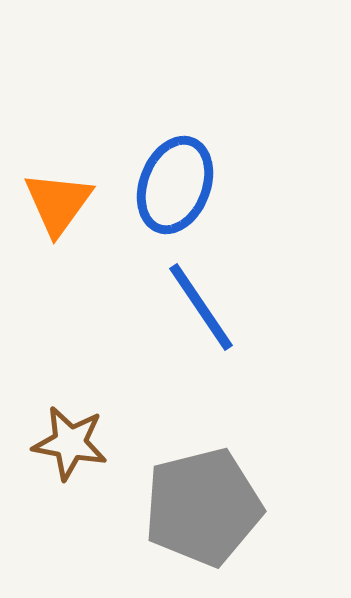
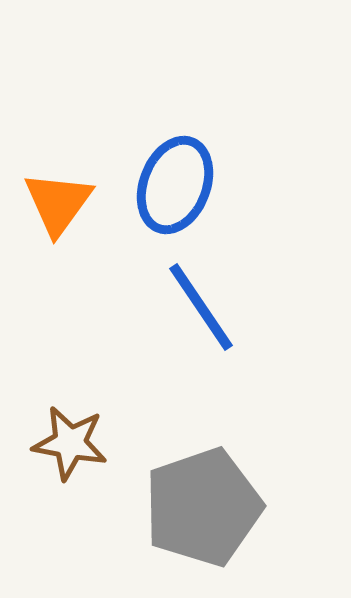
gray pentagon: rotated 5 degrees counterclockwise
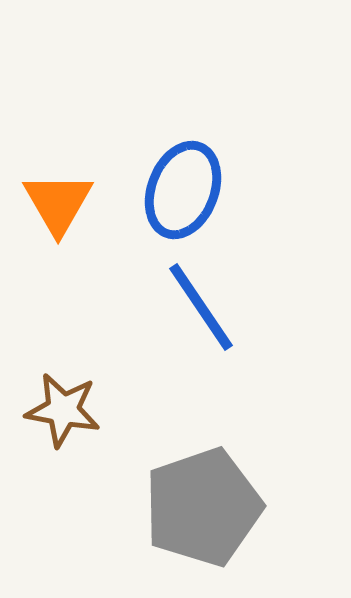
blue ellipse: moved 8 px right, 5 px down
orange triangle: rotated 6 degrees counterclockwise
brown star: moved 7 px left, 33 px up
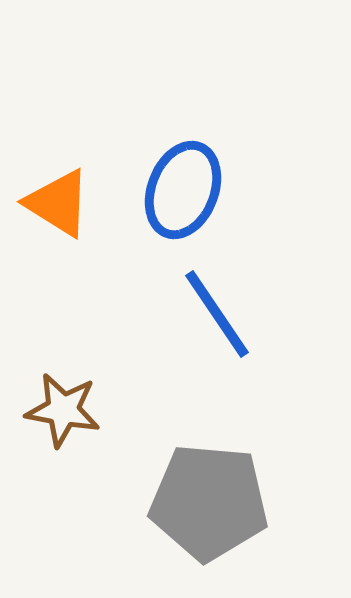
orange triangle: rotated 28 degrees counterclockwise
blue line: moved 16 px right, 7 px down
gray pentagon: moved 6 px right, 5 px up; rotated 24 degrees clockwise
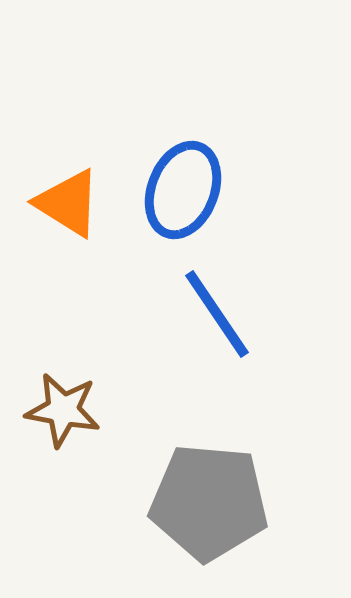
orange triangle: moved 10 px right
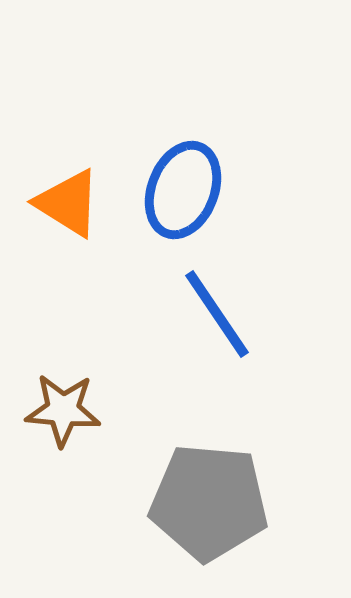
brown star: rotated 6 degrees counterclockwise
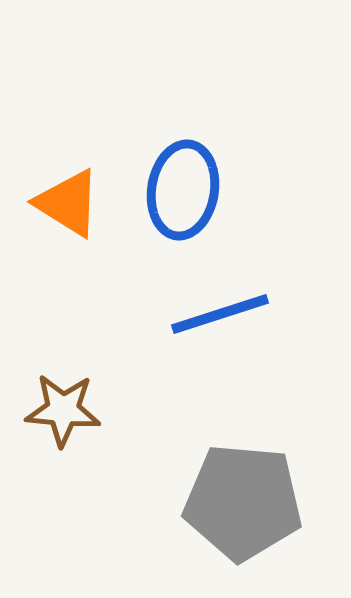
blue ellipse: rotated 12 degrees counterclockwise
blue line: moved 3 px right; rotated 74 degrees counterclockwise
gray pentagon: moved 34 px right
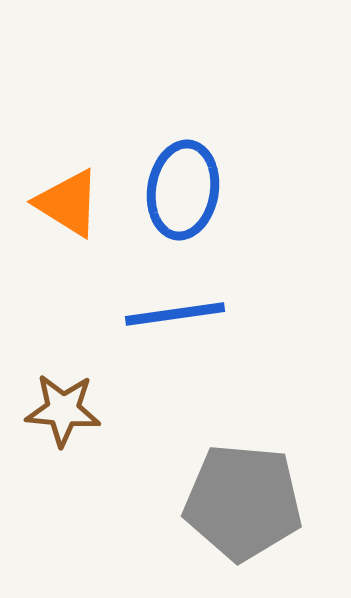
blue line: moved 45 px left; rotated 10 degrees clockwise
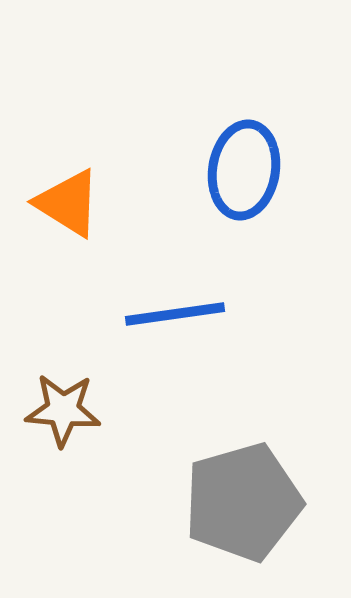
blue ellipse: moved 61 px right, 20 px up
gray pentagon: rotated 21 degrees counterclockwise
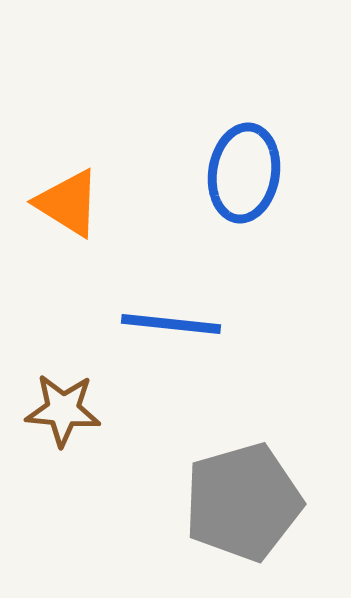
blue ellipse: moved 3 px down
blue line: moved 4 px left, 10 px down; rotated 14 degrees clockwise
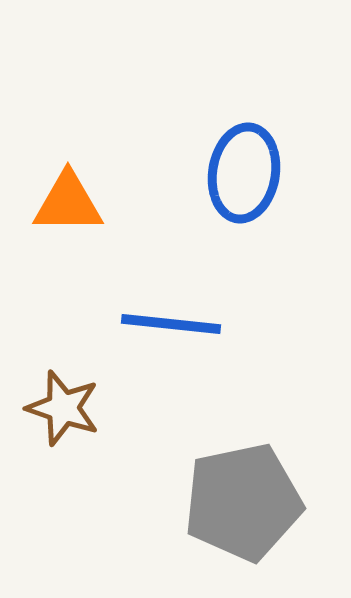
orange triangle: rotated 32 degrees counterclockwise
brown star: moved 2 px up; rotated 14 degrees clockwise
gray pentagon: rotated 4 degrees clockwise
